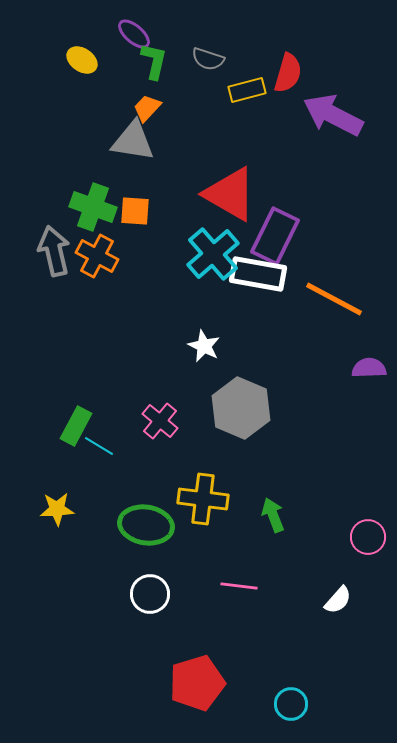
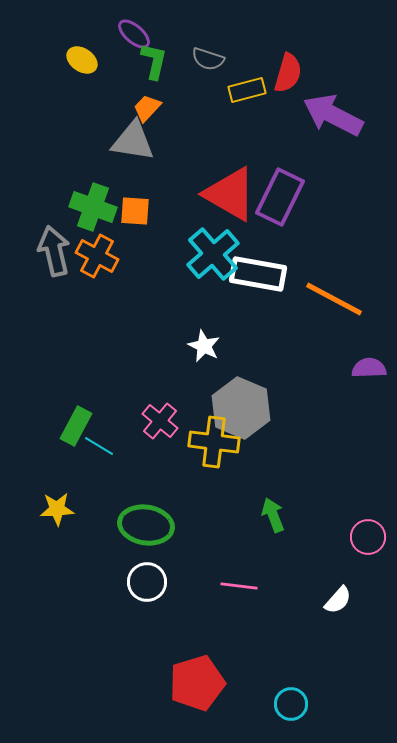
purple rectangle: moved 5 px right, 39 px up
yellow cross: moved 11 px right, 57 px up
white circle: moved 3 px left, 12 px up
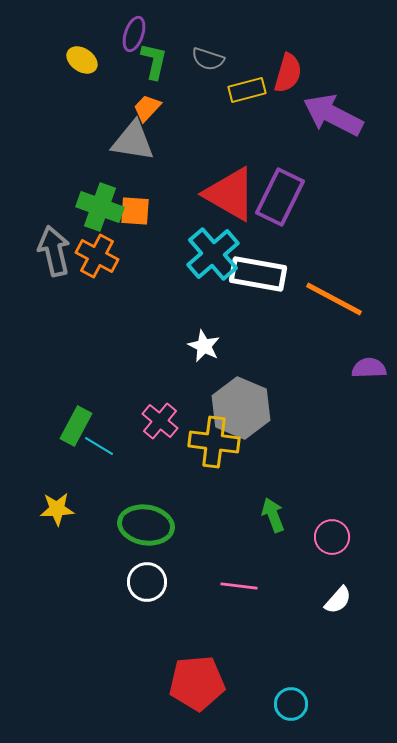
purple ellipse: rotated 68 degrees clockwise
green cross: moved 7 px right
pink circle: moved 36 px left
red pentagon: rotated 12 degrees clockwise
